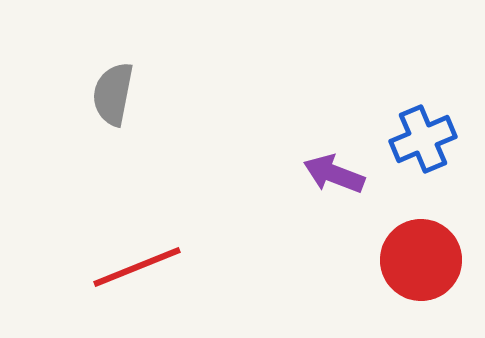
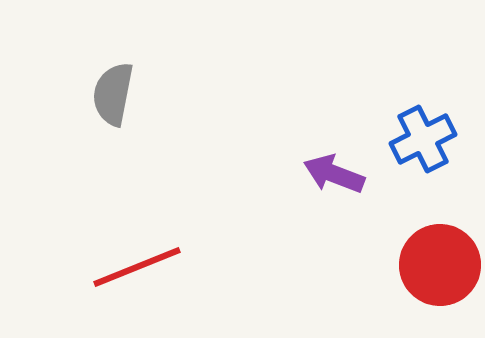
blue cross: rotated 4 degrees counterclockwise
red circle: moved 19 px right, 5 px down
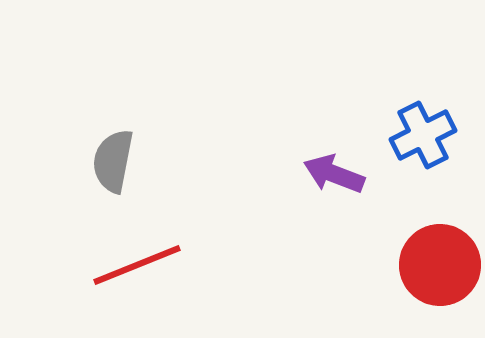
gray semicircle: moved 67 px down
blue cross: moved 4 px up
red line: moved 2 px up
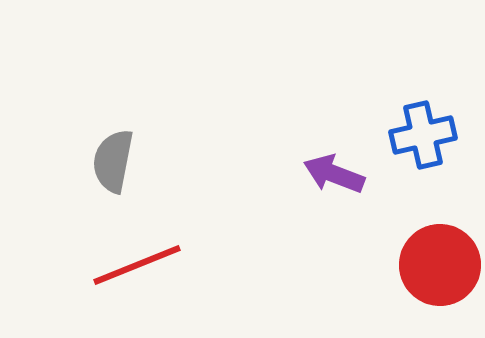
blue cross: rotated 14 degrees clockwise
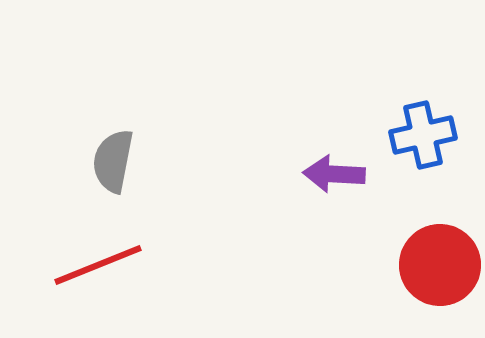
purple arrow: rotated 18 degrees counterclockwise
red line: moved 39 px left
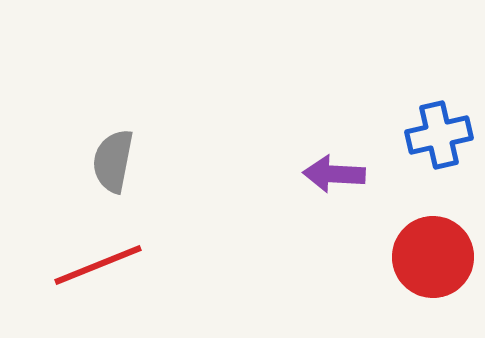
blue cross: moved 16 px right
red circle: moved 7 px left, 8 px up
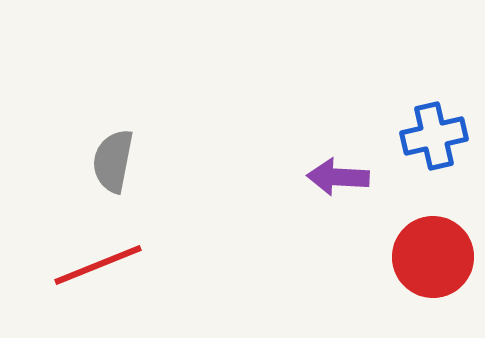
blue cross: moved 5 px left, 1 px down
purple arrow: moved 4 px right, 3 px down
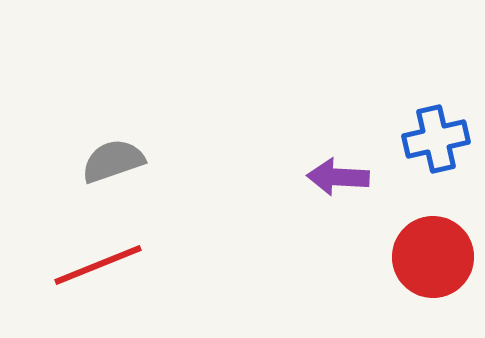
blue cross: moved 2 px right, 3 px down
gray semicircle: rotated 60 degrees clockwise
